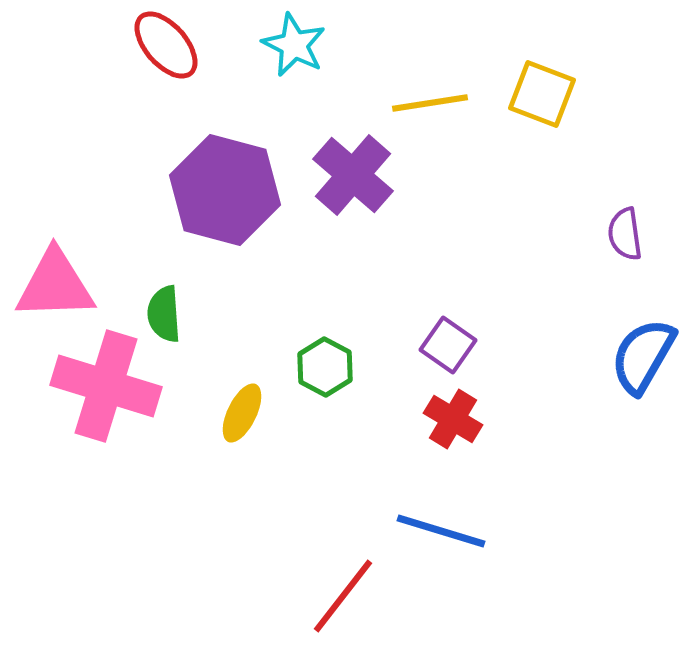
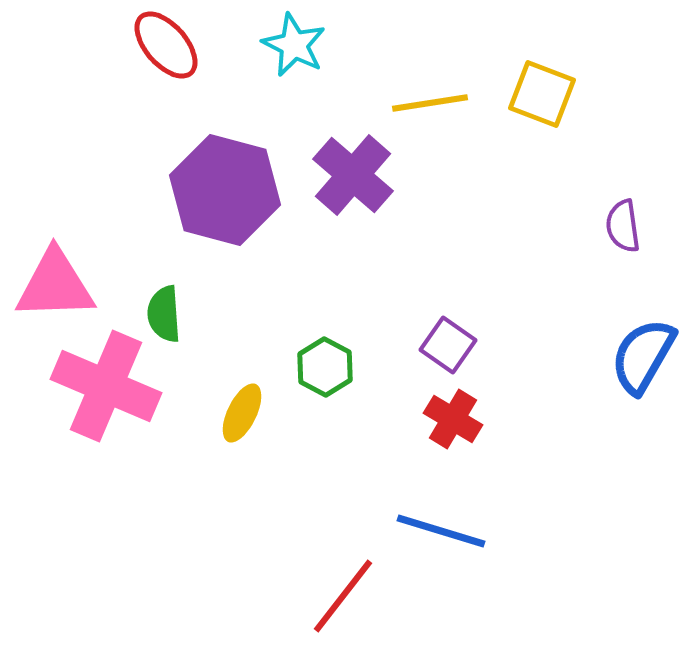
purple semicircle: moved 2 px left, 8 px up
pink cross: rotated 6 degrees clockwise
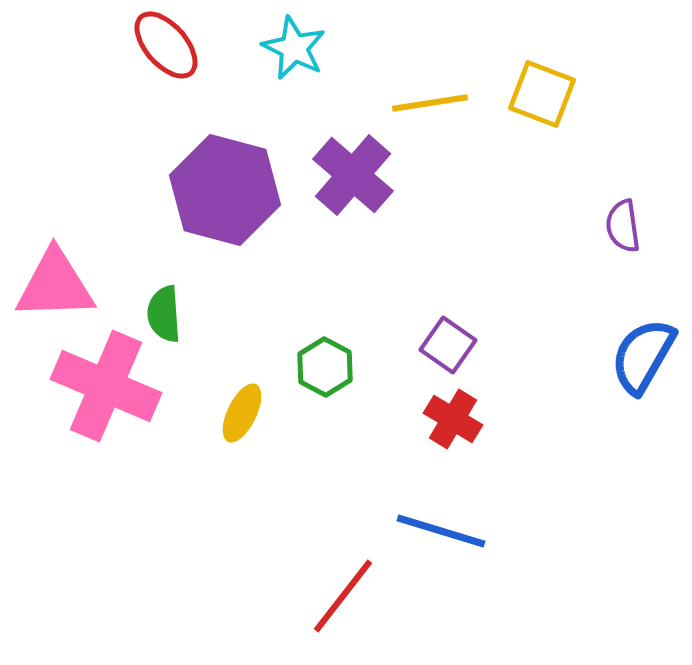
cyan star: moved 3 px down
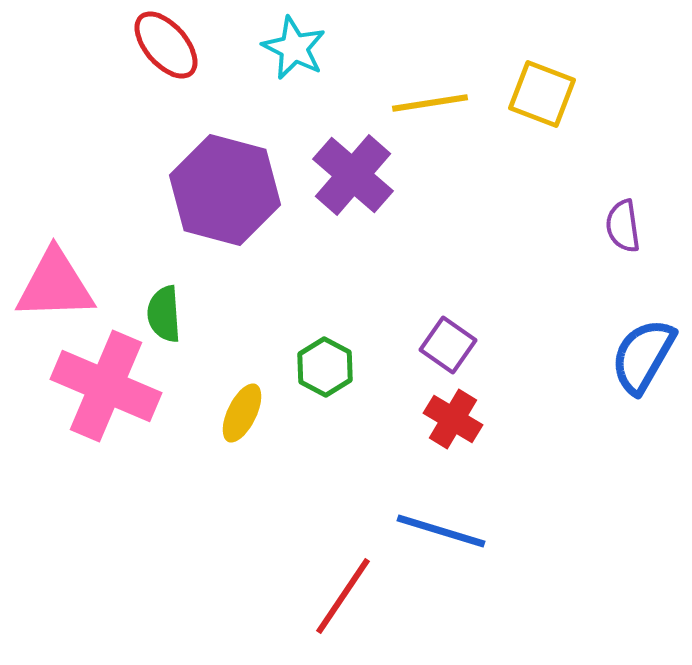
red line: rotated 4 degrees counterclockwise
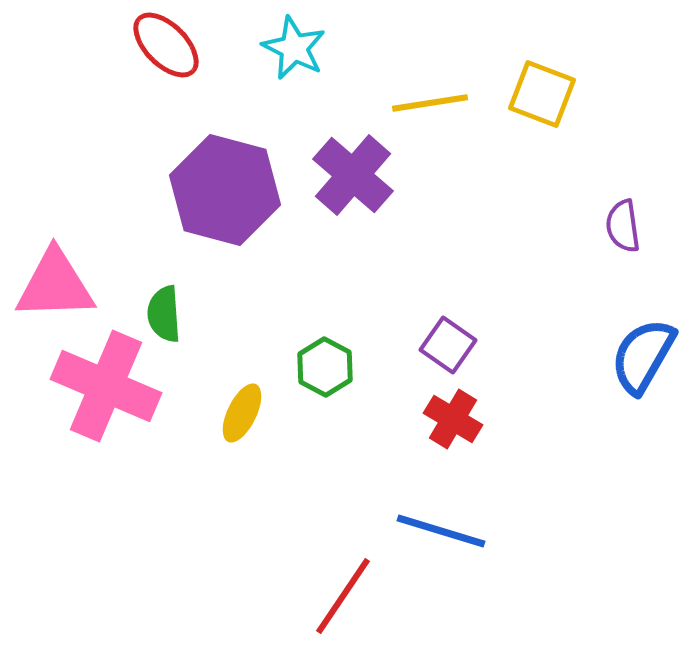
red ellipse: rotated 4 degrees counterclockwise
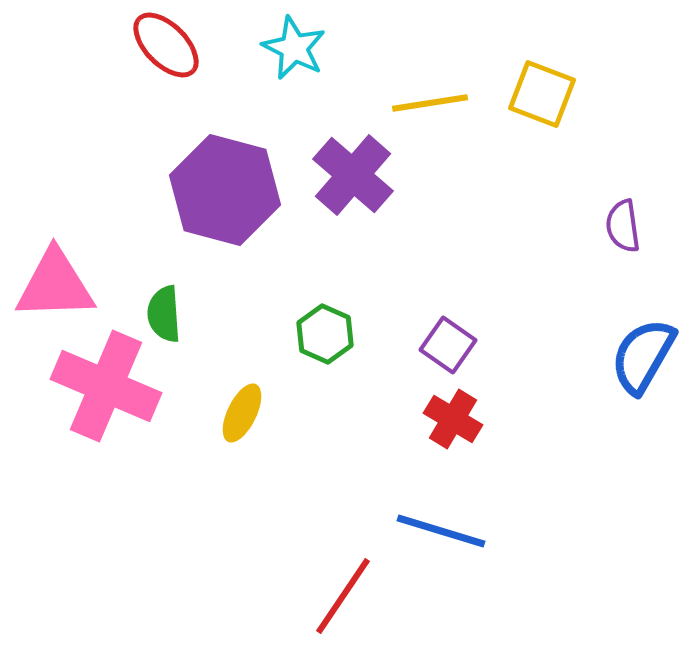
green hexagon: moved 33 px up; rotated 4 degrees counterclockwise
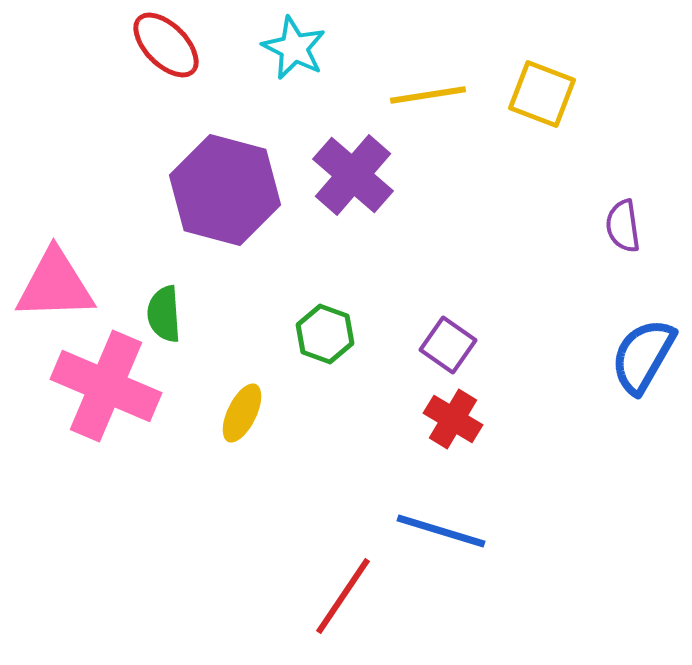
yellow line: moved 2 px left, 8 px up
green hexagon: rotated 4 degrees counterclockwise
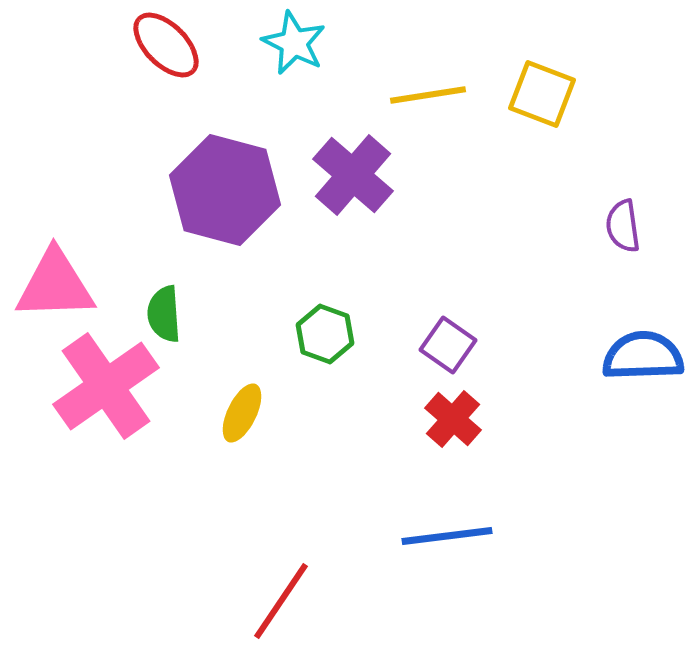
cyan star: moved 5 px up
blue semicircle: rotated 58 degrees clockwise
pink cross: rotated 32 degrees clockwise
red cross: rotated 10 degrees clockwise
blue line: moved 6 px right, 5 px down; rotated 24 degrees counterclockwise
red line: moved 62 px left, 5 px down
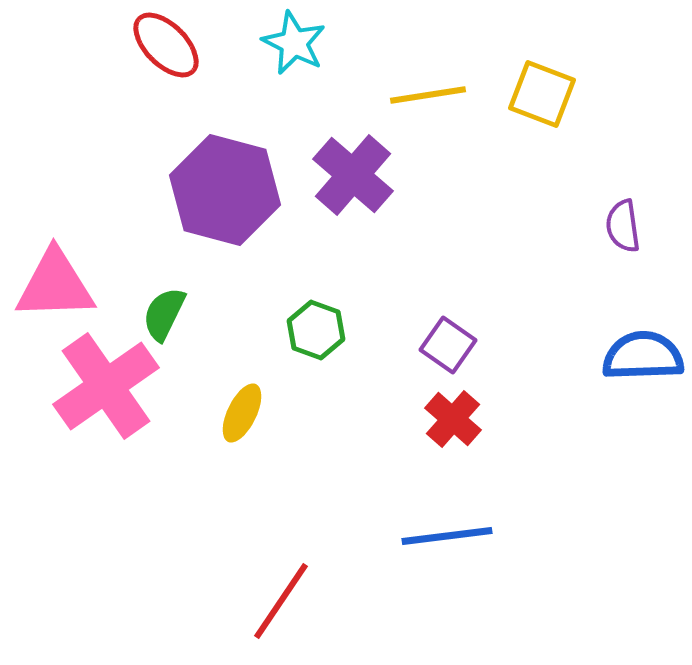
green semicircle: rotated 30 degrees clockwise
green hexagon: moved 9 px left, 4 px up
